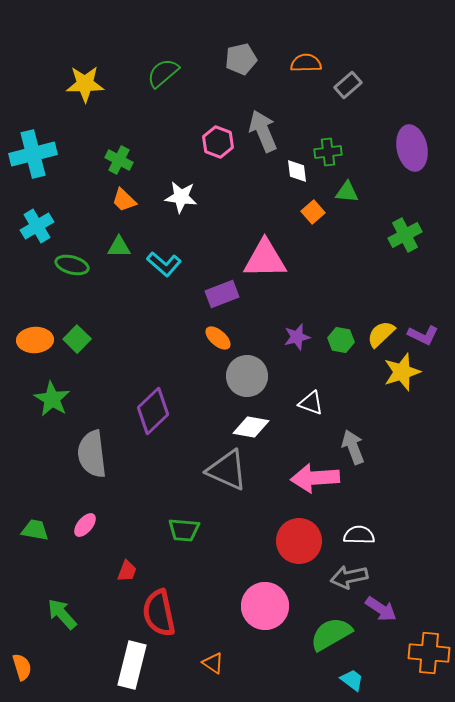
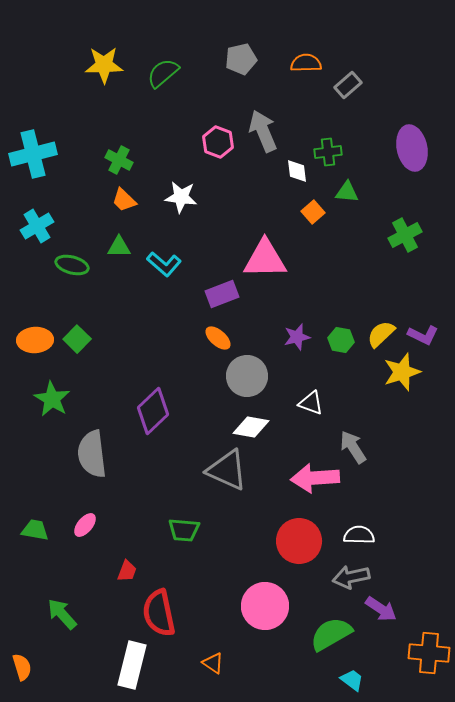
yellow star at (85, 84): moved 19 px right, 19 px up
gray arrow at (353, 447): rotated 12 degrees counterclockwise
gray arrow at (349, 577): moved 2 px right
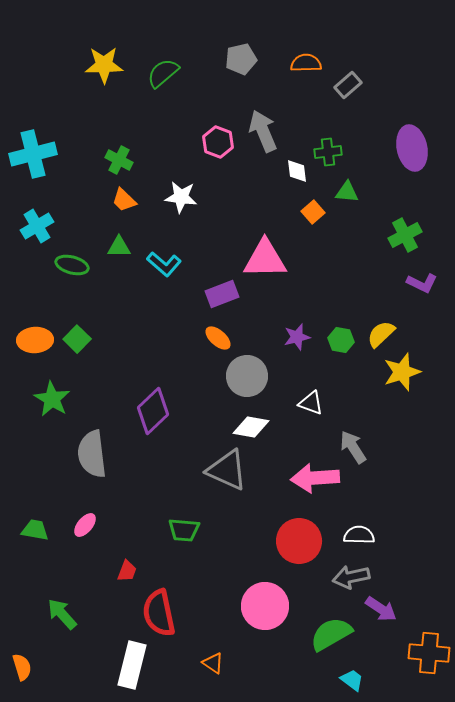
purple L-shape at (423, 335): moved 1 px left, 52 px up
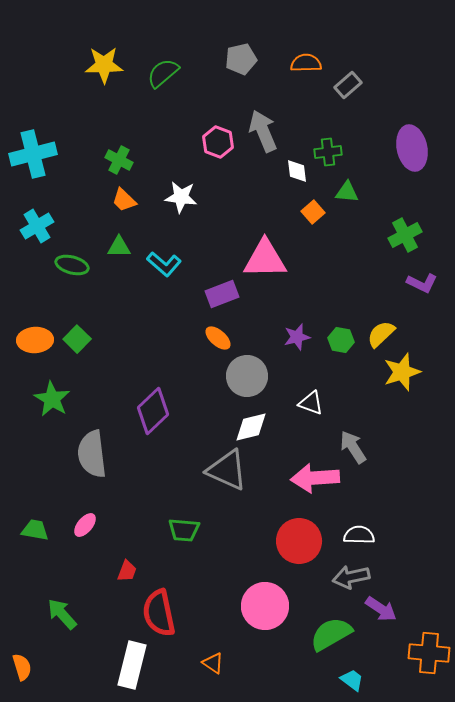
white diamond at (251, 427): rotated 24 degrees counterclockwise
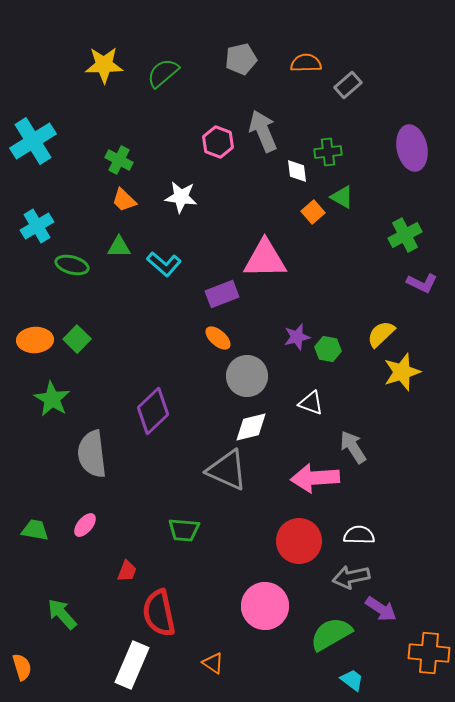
cyan cross at (33, 154): moved 13 px up; rotated 18 degrees counterclockwise
green triangle at (347, 192): moved 5 px left, 5 px down; rotated 25 degrees clockwise
green hexagon at (341, 340): moved 13 px left, 9 px down
white rectangle at (132, 665): rotated 9 degrees clockwise
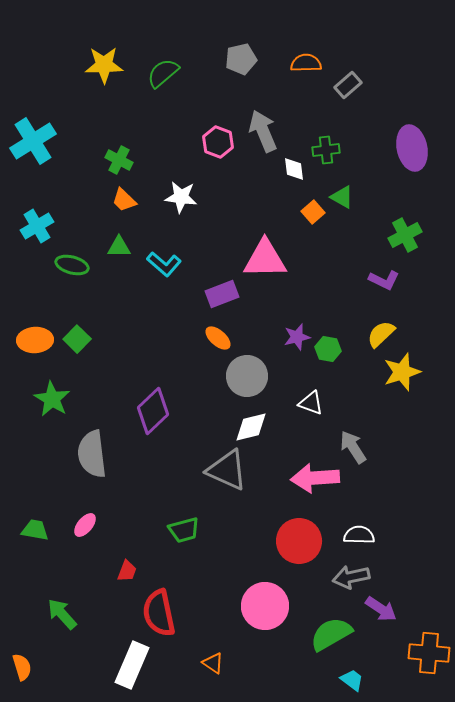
green cross at (328, 152): moved 2 px left, 2 px up
white diamond at (297, 171): moved 3 px left, 2 px up
purple L-shape at (422, 283): moved 38 px left, 3 px up
green trapezoid at (184, 530): rotated 20 degrees counterclockwise
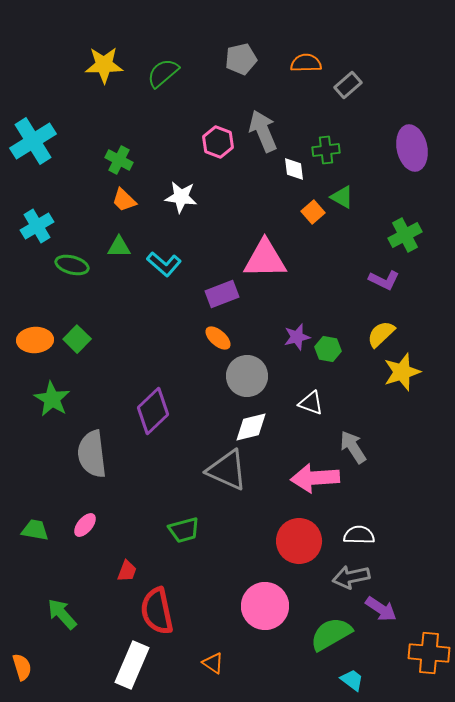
red semicircle at (159, 613): moved 2 px left, 2 px up
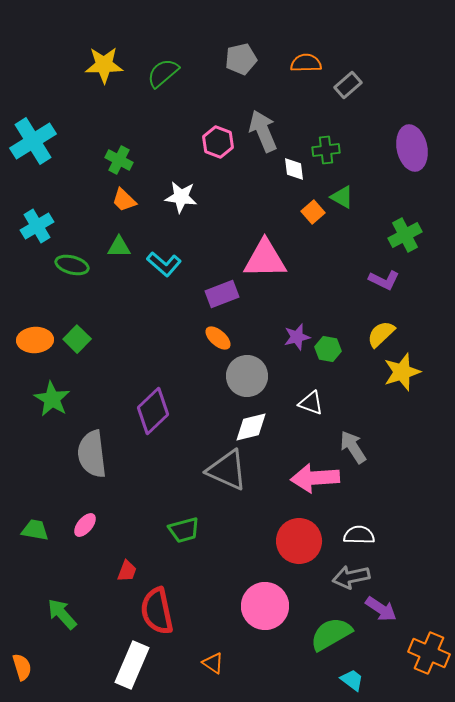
orange cross at (429, 653): rotated 18 degrees clockwise
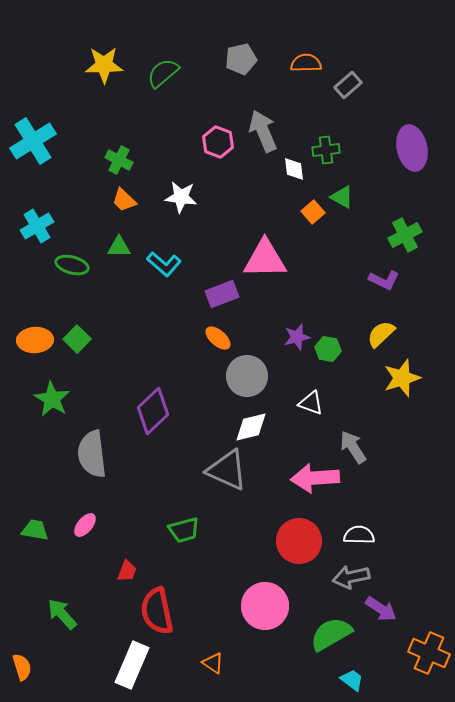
yellow star at (402, 372): moved 6 px down
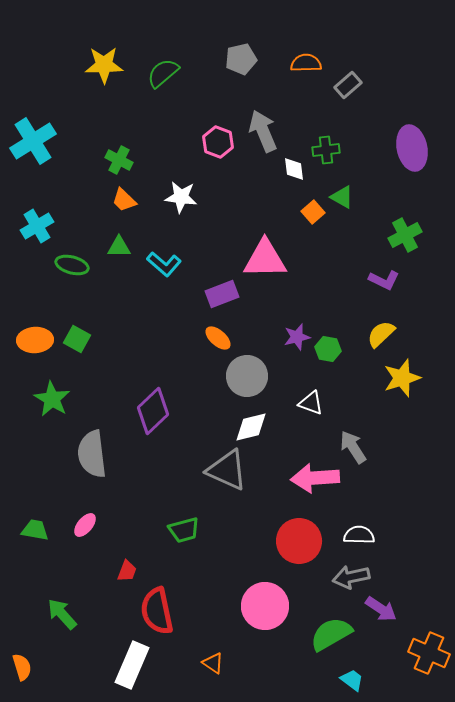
green square at (77, 339): rotated 16 degrees counterclockwise
